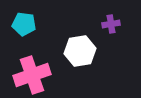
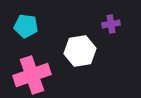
cyan pentagon: moved 2 px right, 2 px down
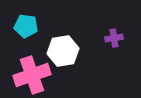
purple cross: moved 3 px right, 14 px down
white hexagon: moved 17 px left
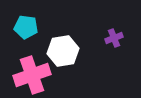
cyan pentagon: moved 1 px down
purple cross: rotated 12 degrees counterclockwise
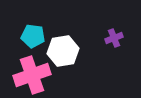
cyan pentagon: moved 7 px right, 9 px down
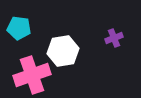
cyan pentagon: moved 14 px left, 8 px up
